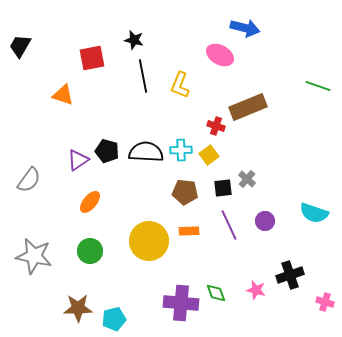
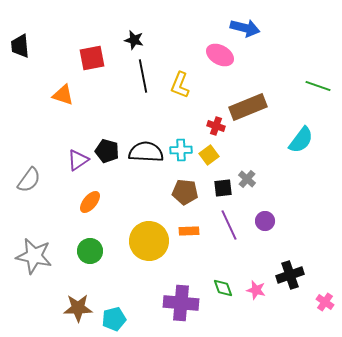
black trapezoid: rotated 35 degrees counterclockwise
cyan semicircle: moved 13 px left, 73 px up; rotated 72 degrees counterclockwise
green diamond: moved 7 px right, 5 px up
pink cross: rotated 18 degrees clockwise
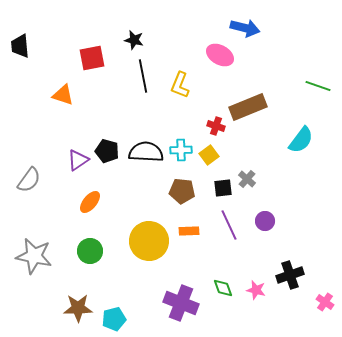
brown pentagon: moved 3 px left, 1 px up
purple cross: rotated 16 degrees clockwise
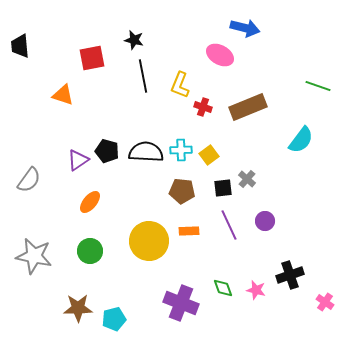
red cross: moved 13 px left, 19 px up
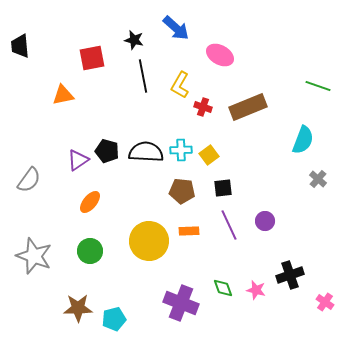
blue arrow: moved 69 px left; rotated 28 degrees clockwise
yellow L-shape: rotated 8 degrees clockwise
orange triangle: rotated 30 degrees counterclockwise
cyan semicircle: moved 2 px right; rotated 16 degrees counterclockwise
gray cross: moved 71 px right
gray star: rotated 9 degrees clockwise
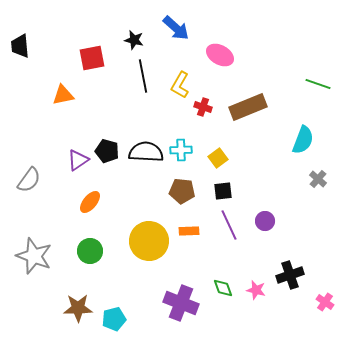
green line: moved 2 px up
yellow square: moved 9 px right, 3 px down
black square: moved 3 px down
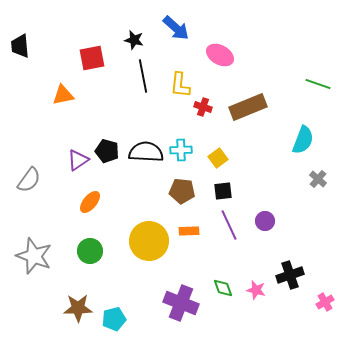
yellow L-shape: rotated 24 degrees counterclockwise
pink cross: rotated 24 degrees clockwise
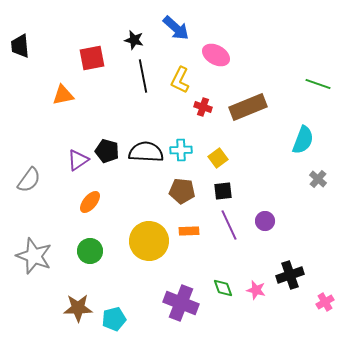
pink ellipse: moved 4 px left
yellow L-shape: moved 5 px up; rotated 20 degrees clockwise
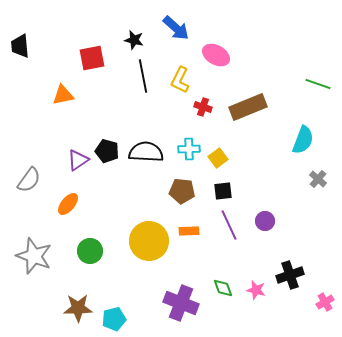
cyan cross: moved 8 px right, 1 px up
orange ellipse: moved 22 px left, 2 px down
